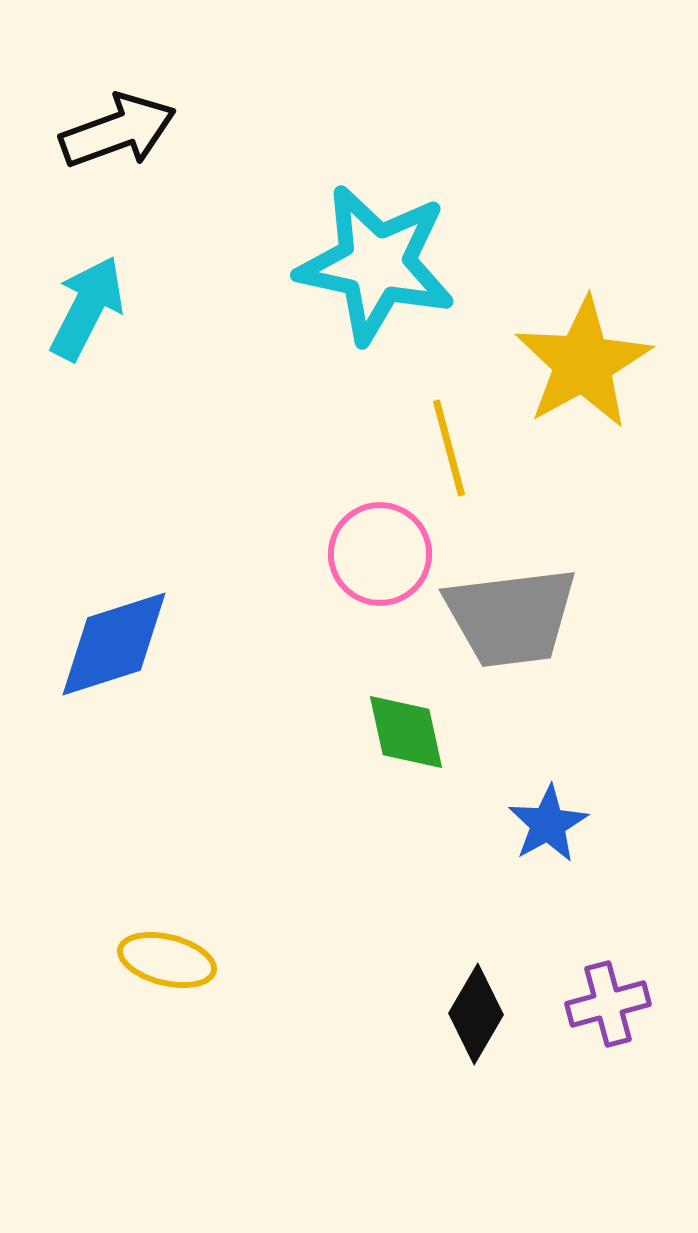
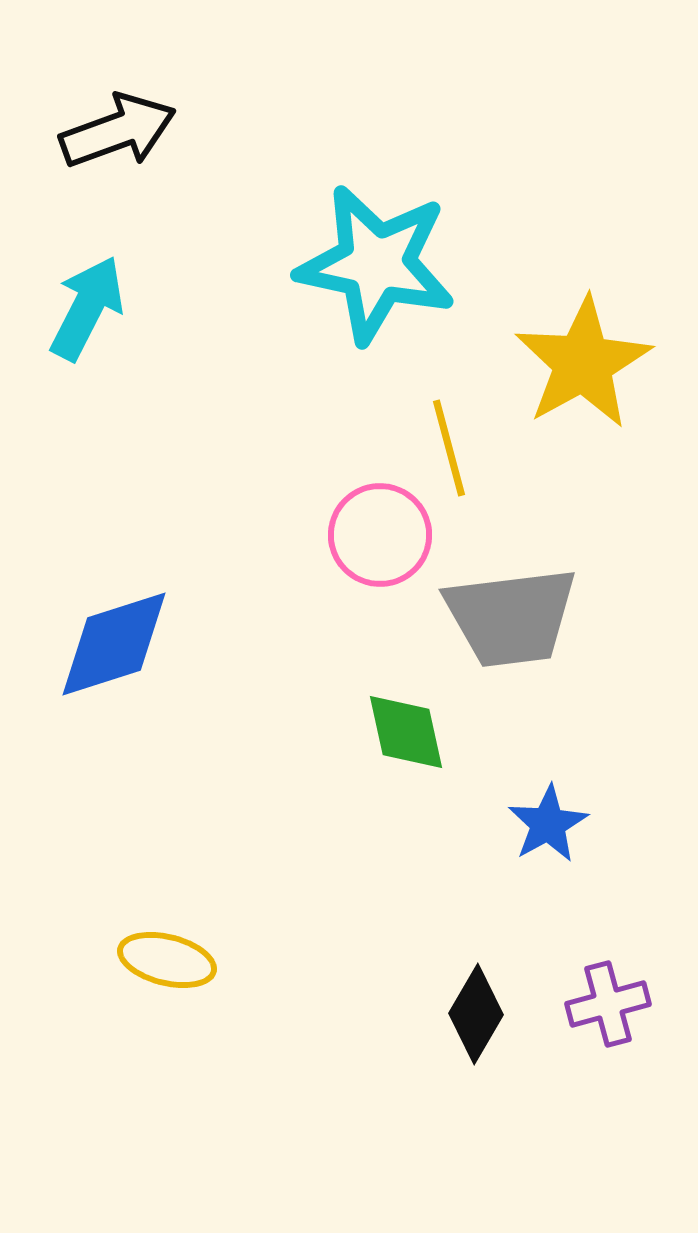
pink circle: moved 19 px up
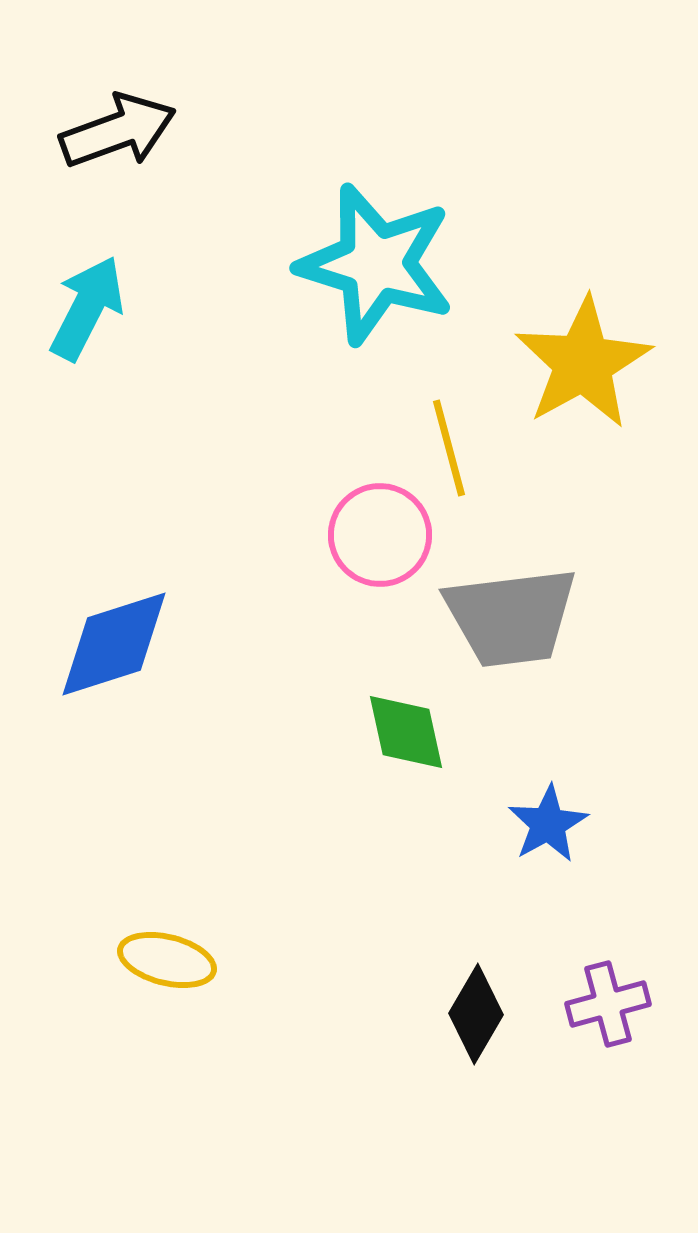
cyan star: rotated 5 degrees clockwise
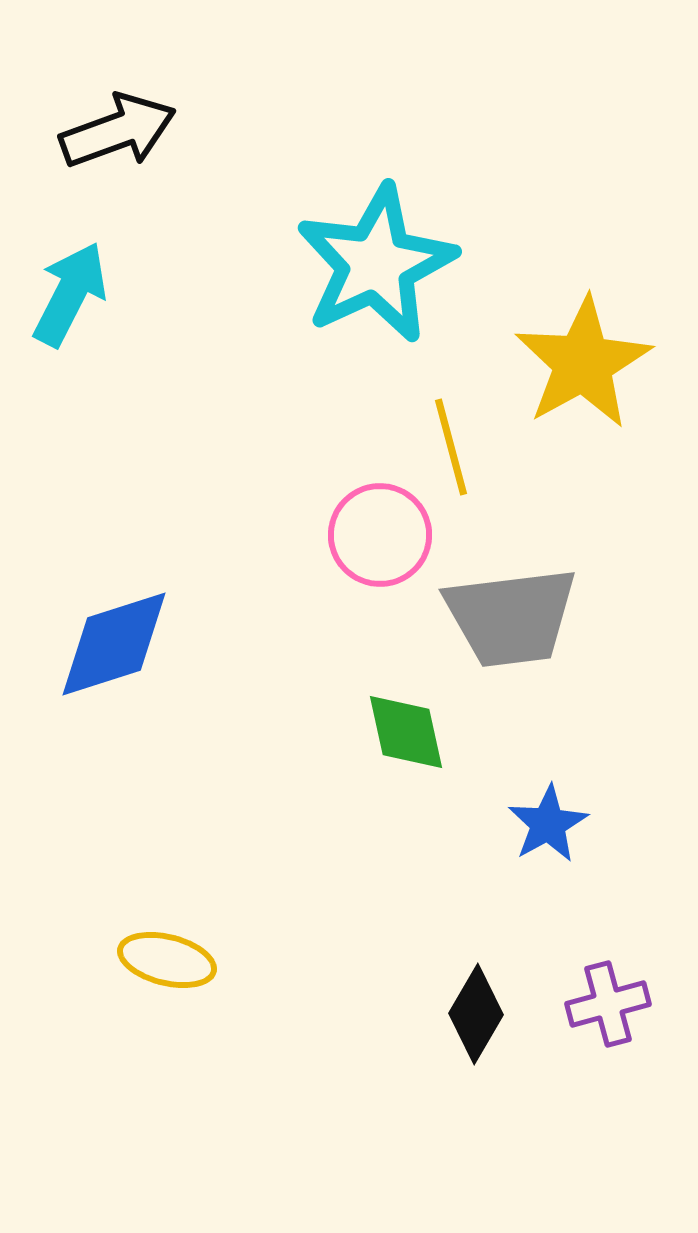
cyan star: rotated 30 degrees clockwise
cyan arrow: moved 17 px left, 14 px up
yellow line: moved 2 px right, 1 px up
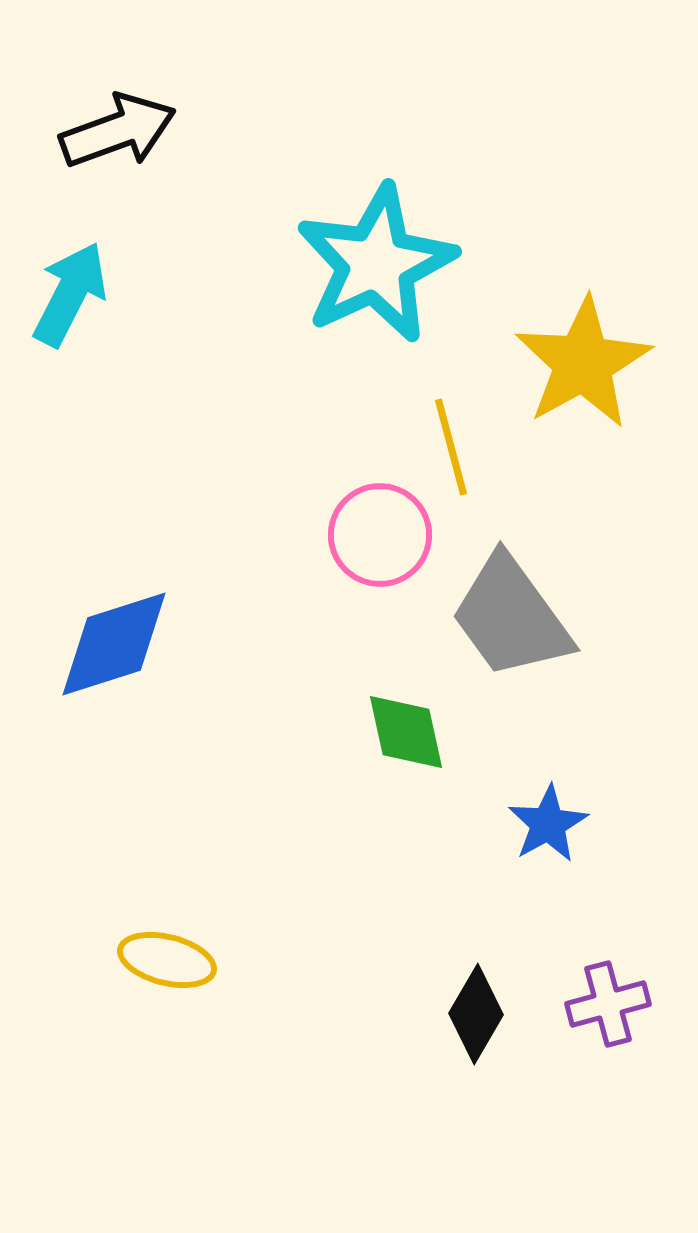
gray trapezoid: rotated 61 degrees clockwise
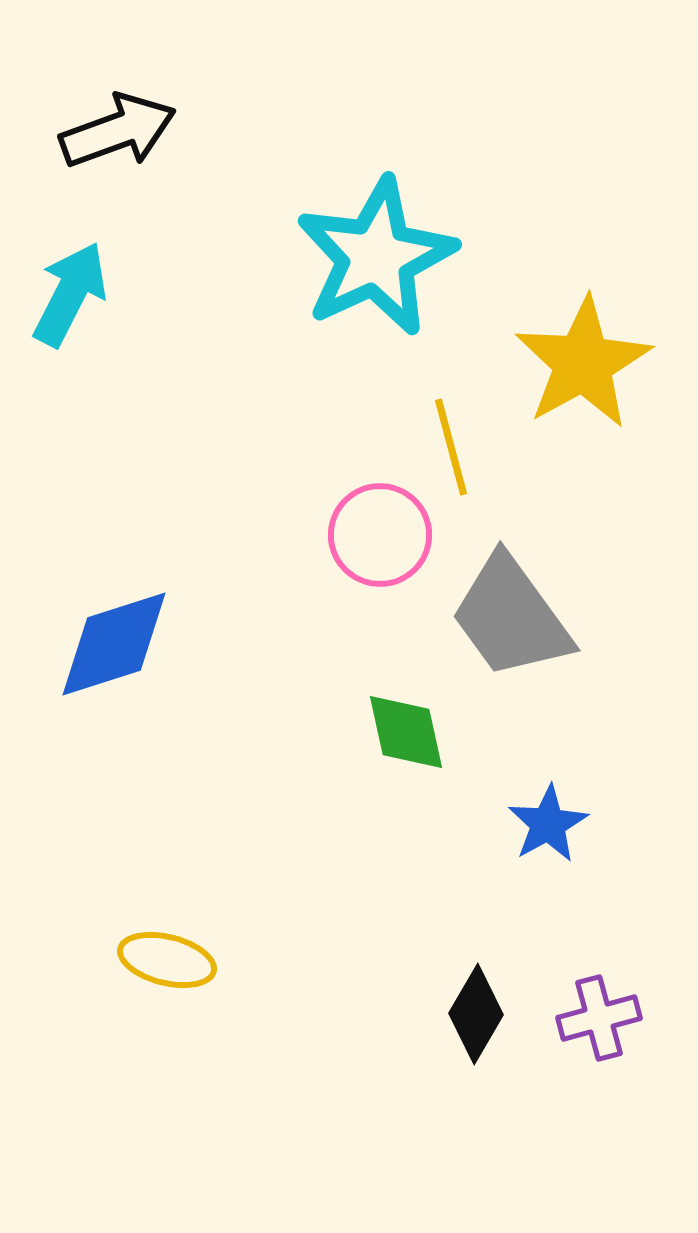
cyan star: moved 7 px up
purple cross: moved 9 px left, 14 px down
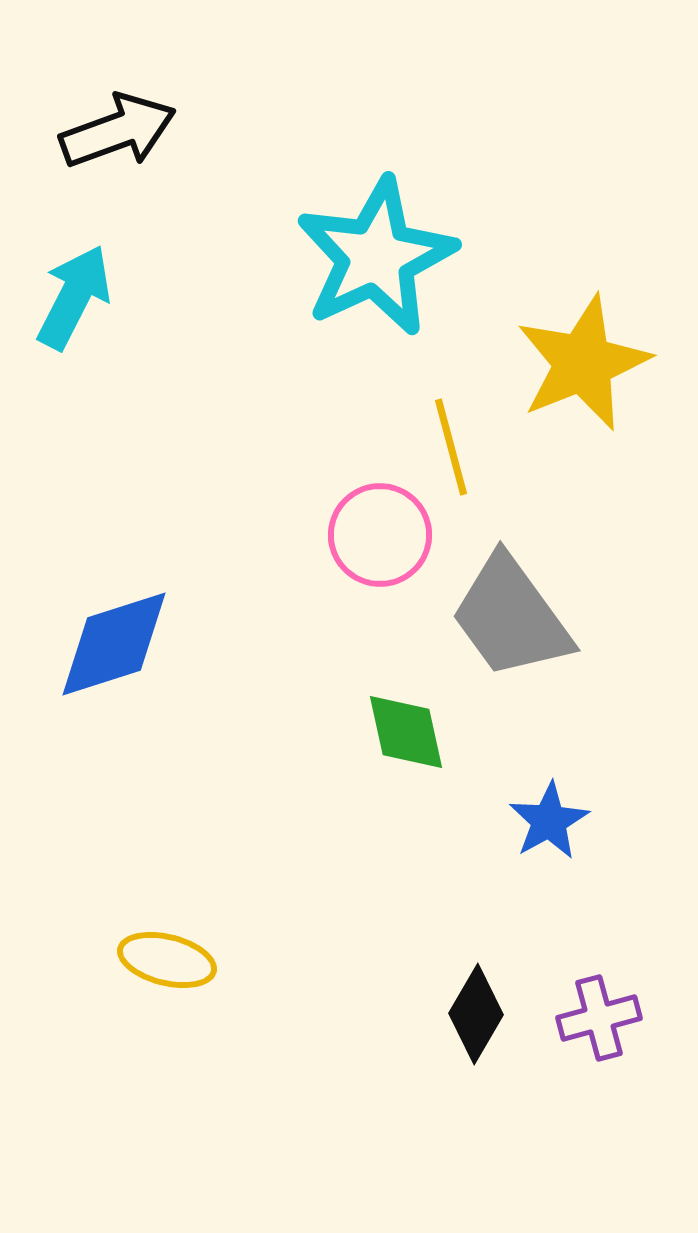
cyan arrow: moved 4 px right, 3 px down
yellow star: rotated 7 degrees clockwise
blue star: moved 1 px right, 3 px up
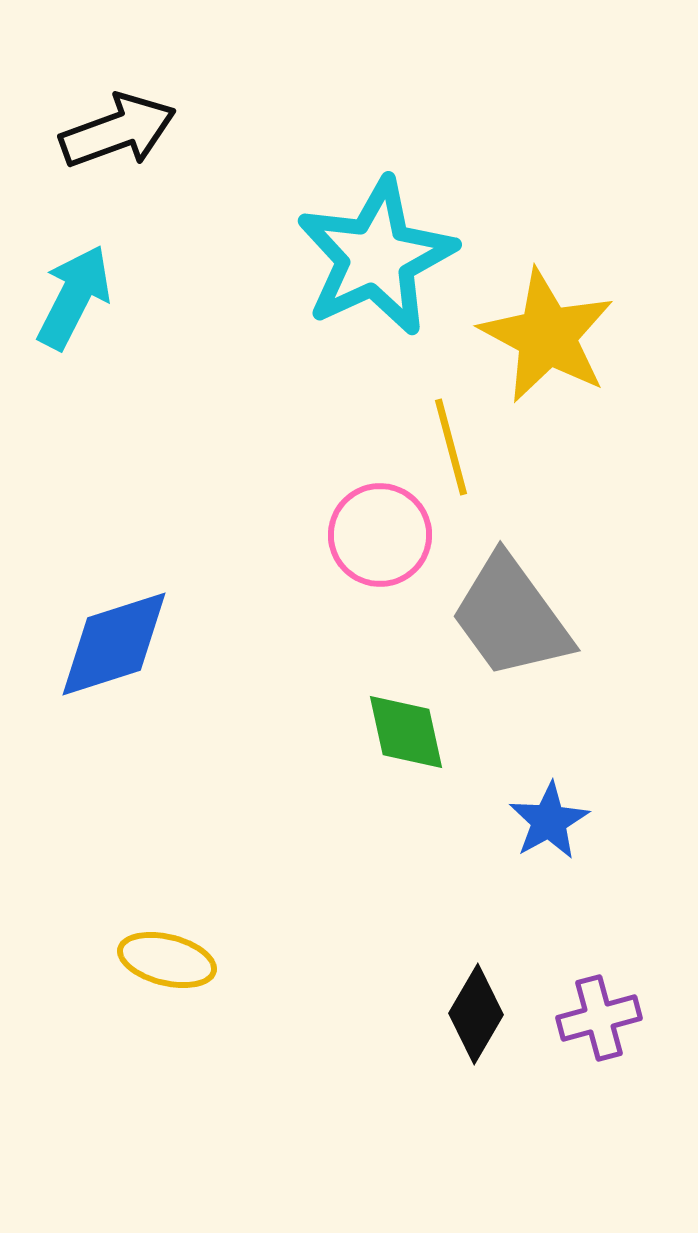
yellow star: moved 36 px left, 27 px up; rotated 22 degrees counterclockwise
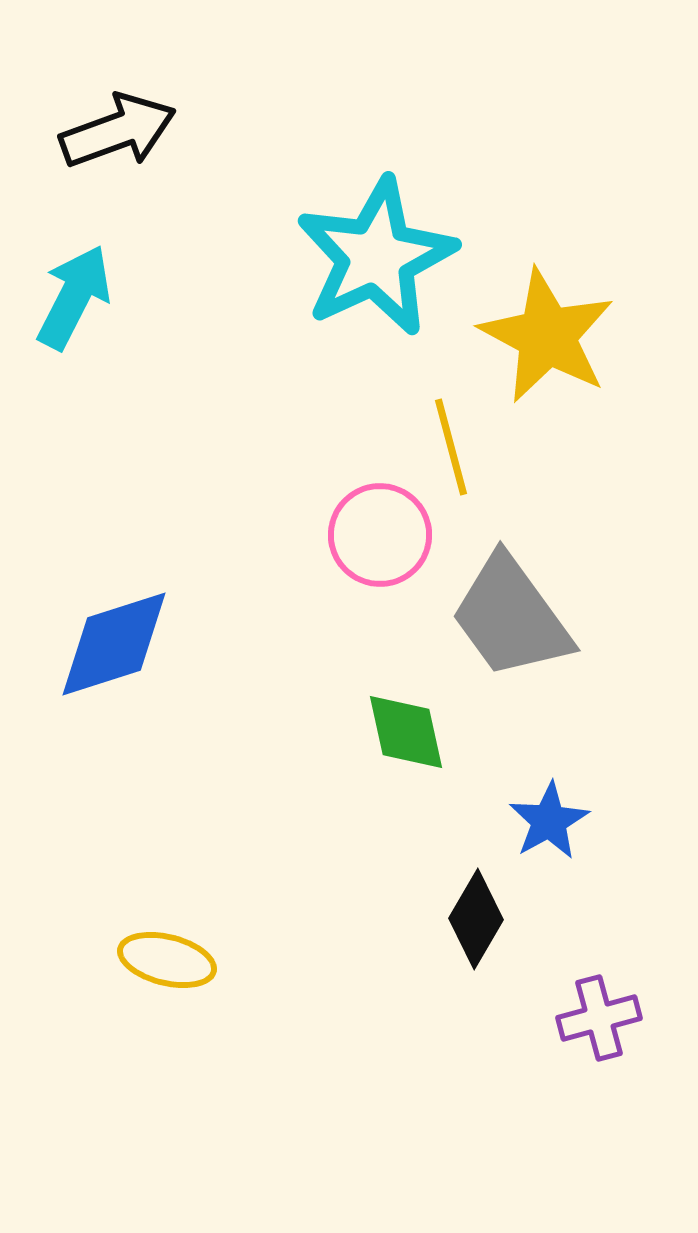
black diamond: moved 95 px up
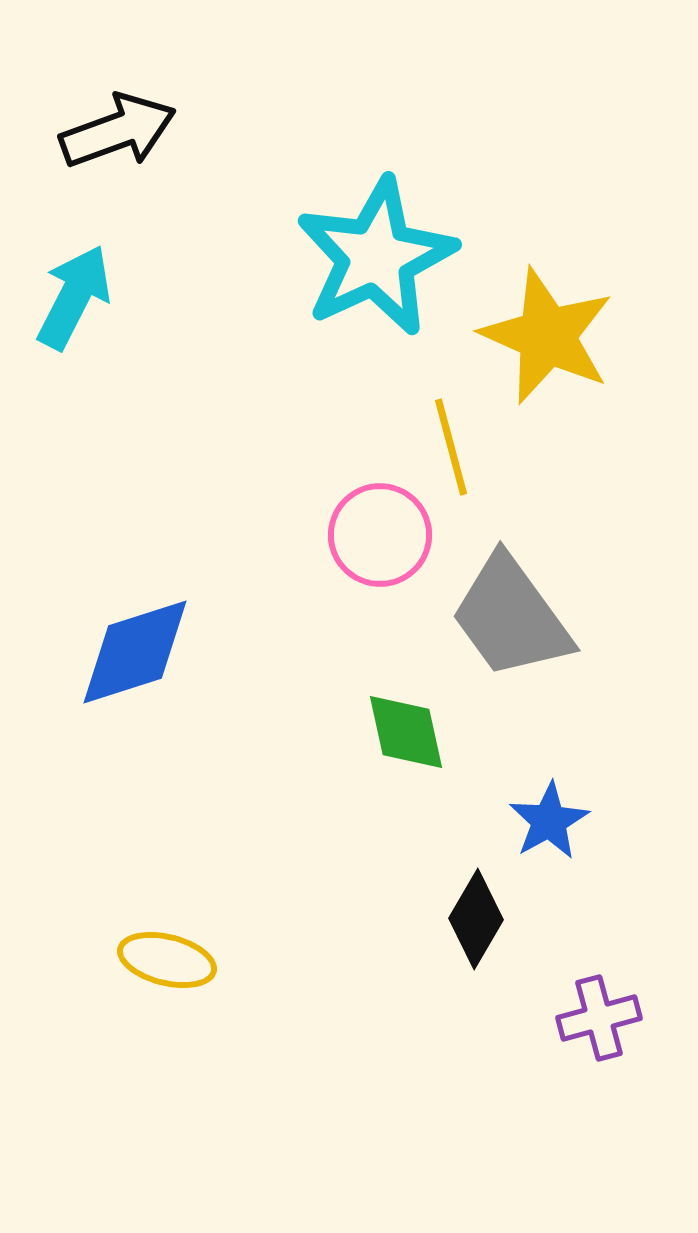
yellow star: rotated 4 degrees counterclockwise
blue diamond: moved 21 px right, 8 px down
